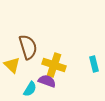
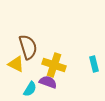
yellow triangle: moved 4 px right, 1 px up; rotated 18 degrees counterclockwise
purple semicircle: moved 1 px right, 1 px down
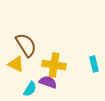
brown semicircle: moved 2 px left, 2 px up; rotated 15 degrees counterclockwise
yellow cross: rotated 10 degrees counterclockwise
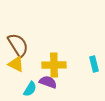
brown semicircle: moved 8 px left
yellow cross: rotated 10 degrees counterclockwise
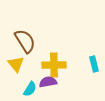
brown semicircle: moved 7 px right, 4 px up
yellow triangle: rotated 24 degrees clockwise
purple semicircle: rotated 30 degrees counterclockwise
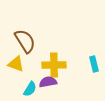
yellow triangle: rotated 30 degrees counterclockwise
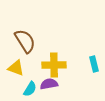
yellow triangle: moved 4 px down
purple semicircle: moved 1 px right, 2 px down
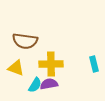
brown semicircle: rotated 130 degrees clockwise
yellow cross: moved 3 px left, 1 px up
cyan semicircle: moved 5 px right, 4 px up
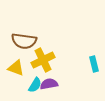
brown semicircle: moved 1 px left
yellow cross: moved 8 px left, 4 px up; rotated 25 degrees counterclockwise
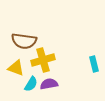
yellow cross: rotated 10 degrees clockwise
cyan semicircle: moved 4 px left, 1 px up
